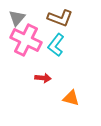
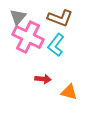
gray triangle: moved 1 px right, 1 px up
pink cross: moved 2 px right, 3 px up
red arrow: moved 1 px down
orange triangle: moved 2 px left, 6 px up
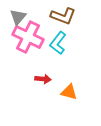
brown L-shape: moved 3 px right, 2 px up
cyan L-shape: moved 2 px right, 2 px up
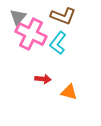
pink cross: moved 3 px right, 3 px up
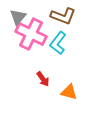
red arrow: rotated 49 degrees clockwise
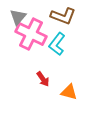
cyan L-shape: moved 1 px left, 1 px down
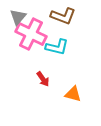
cyan L-shape: moved 3 px down; rotated 115 degrees counterclockwise
orange triangle: moved 4 px right, 2 px down
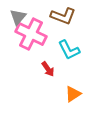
cyan L-shape: moved 12 px right, 3 px down; rotated 50 degrees clockwise
red arrow: moved 5 px right, 10 px up
orange triangle: rotated 48 degrees counterclockwise
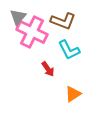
brown L-shape: moved 5 px down
pink cross: moved 1 px right, 2 px up
